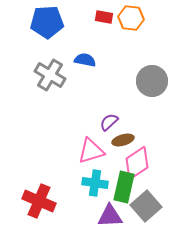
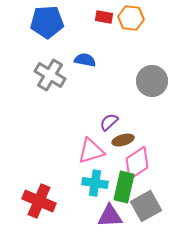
gray square: rotated 12 degrees clockwise
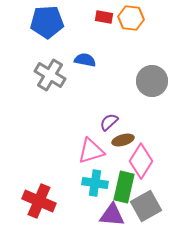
pink diamond: moved 4 px right, 2 px up; rotated 24 degrees counterclockwise
purple triangle: moved 2 px right, 1 px up; rotated 8 degrees clockwise
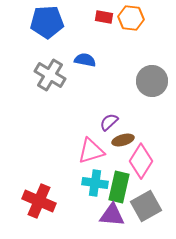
green rectangle: moved 5 px left
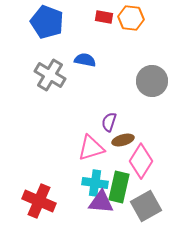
blue pentagon: rotated 24 degrees clockwise
purple semicircle: rotated 30 degrees counterclockwise
pink triangle: moved 3 px up
purple triangle: moved 11 px left, 13 px up
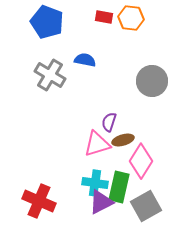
pink triangle: moved 6 px right, 4 px up
purple triangle: rotated 32 degrees counterclockwise
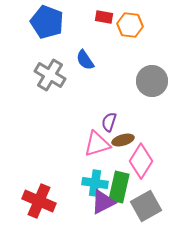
orange hexagon: moved 1 px left, 7 px down
blue semicircle: rotated 135 degrees counterclockwise
purple triangle: moved 2 px right
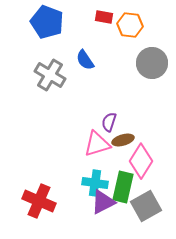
gray circle: moved 18 px up
green rectangle: moved 4 px right
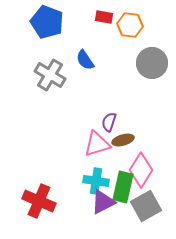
pink diamond: moved 9 px down
cyan cross: moved 1 px right, 2 px up
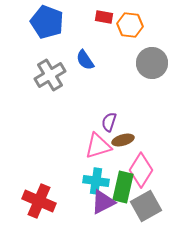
gray cross: rotated 28 degrees clockwise
pink triangle: moved 1 px right, 2 px down
